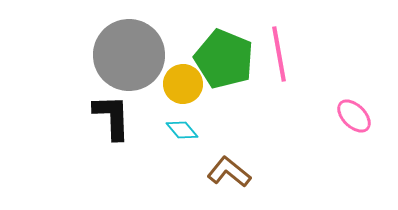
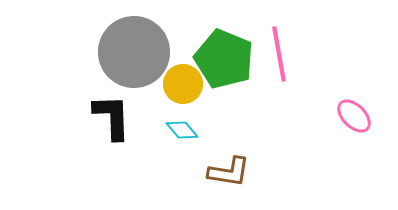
gray circle: moved 5 px right, 3 px up
brown L-shape: rotated 150 degrees clockwise
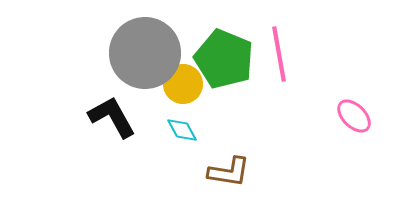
gray circle: moved 11 px right, 1 px down
black L-shape: rotated 27 degrees counterclockwise
cyan diamond: rotated 12 degrees clockwise
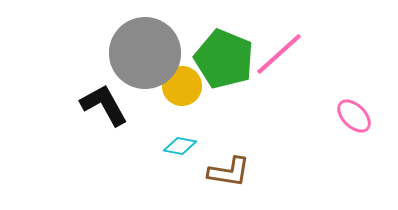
pink line: rotated 58 degrees clockwise
yellow circle: moved 1 px left, 2 px down
black L-shape: moved 8 px left, 12 px up
cyan diamond: moved 2 px left, 16 px down; rotated 52 degrees counterclockwise
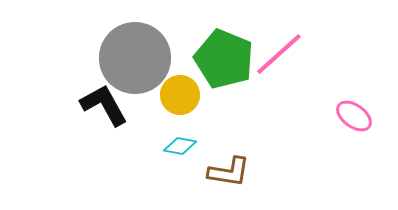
gray circle: moved 10 px left, 5 px down
yellow circle: moved 2 px left, 9 px down
pink ellipse: rotated 9 degrees counterclockwise
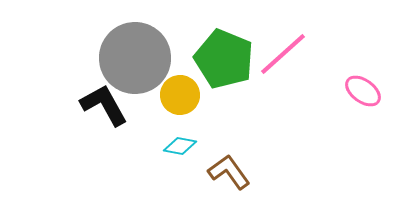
pink line: moved 4 px right
pink ellipse: moved 9 px right, 25 px up
brown L-shape: rotated 135 degrees counterclockwise
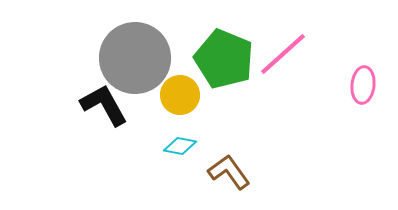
pink ellipse: moved 6 px up; rotated 60 degrees clockwise
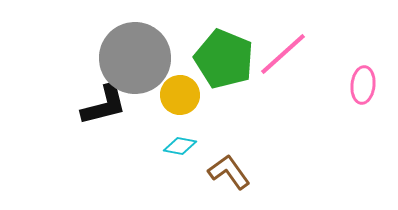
black L-shape: rotated 105 degrees clockwise
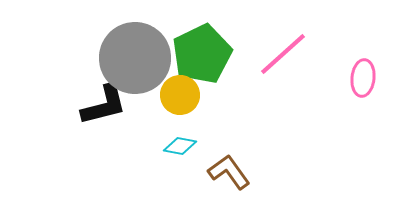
green pentagon: moved 22 px left, 5 px up; rotated 24 degrees clockwise
pink ellipse: moved 7 px up
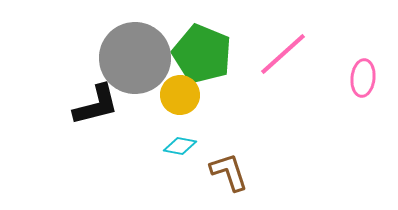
green pentagon: rotated 24 degrees counterclockwise
black L-shape: moved 8 px left
brown L-shape: rotated 18 degrees clockwise
